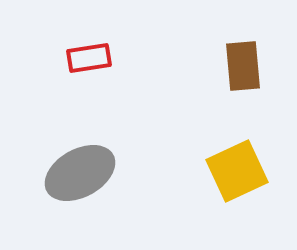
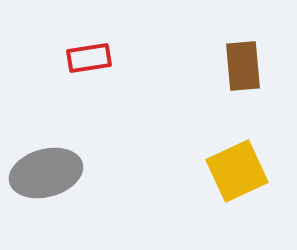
gray ellipse: moved 34 px left; rotated 14 degrees clockwise
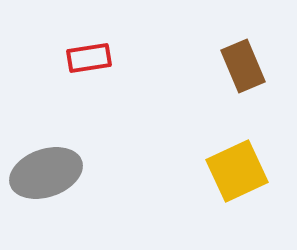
brown rectangle: rotated 18 degrees counterclockwise
gray ellipse: rotated 4 degrees counterclockwise
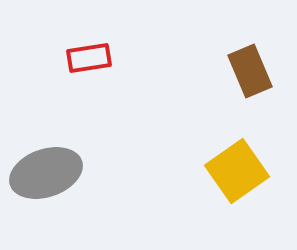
brown rectangle: moved 7 px right, 5 px down
yellow square: rotated 10 degrees counterclockwise
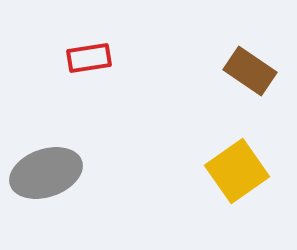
brown rectangle: rotated 33 degrees counterclockwise
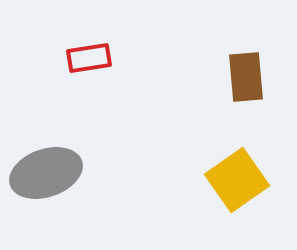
brown rectangle: moved 4 px left, 6 px down; rotated 51 degrees clockwise
yellow square: moved 9 px down
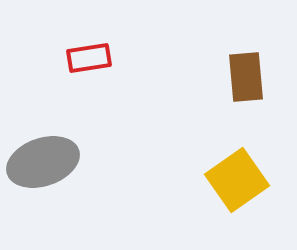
gray ellipse: moved 3 px left, 11 px up
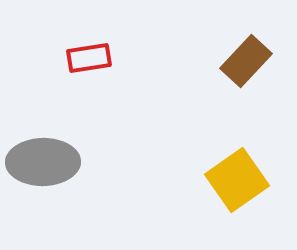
brown rectangle: moved 16 px up; rotated 48 degrees clockwise
gray ellipse: rotated 18 degrees clockwise
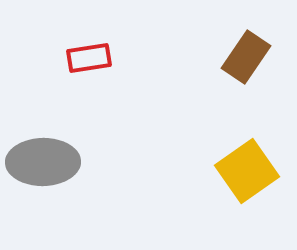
brown rectangle: moved 4 px up; rotated 9 degrees counterclockwise
yellow square: moved 10 px right, 9 px up
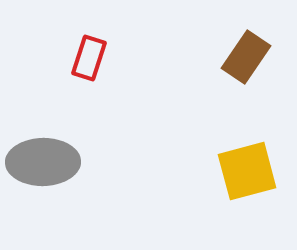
red rectangle: rotated 63 degrees counterclockwise
yellow square: rotated 20 degrees clockwise
